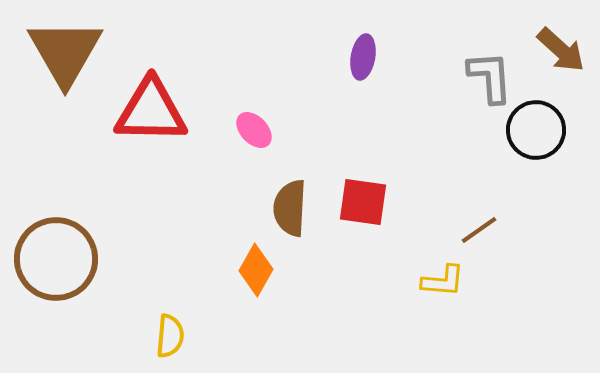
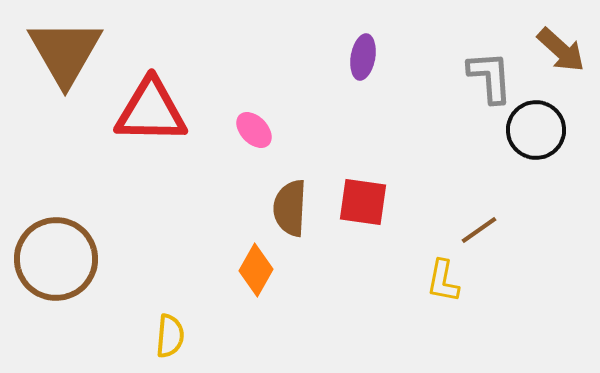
yellow L-shape: rotated 96 degrees clockwise
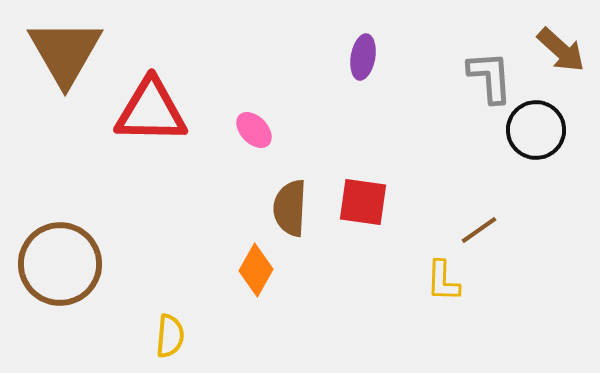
brown circle: moved 4 px right, 5 px down
yellow L-shape: rotated 9 degrees counterclockwise
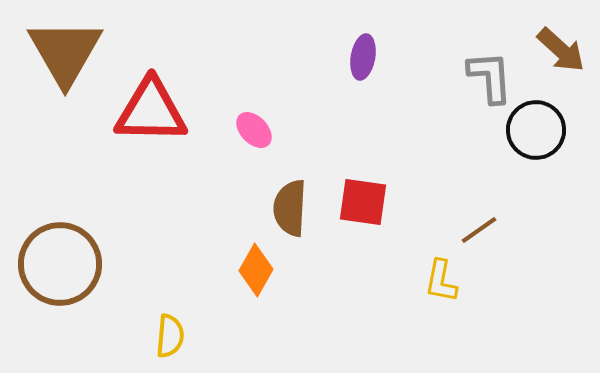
yellow L-shape: moved 2 px left; rotated 9 degrees clockwise
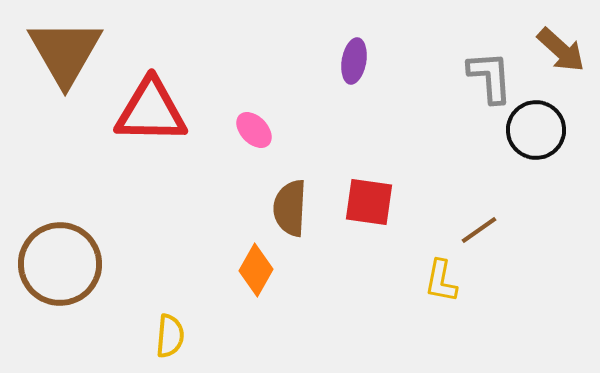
purple ellipse: moved 9 px left, 4 px down
red square: moved 6 px right
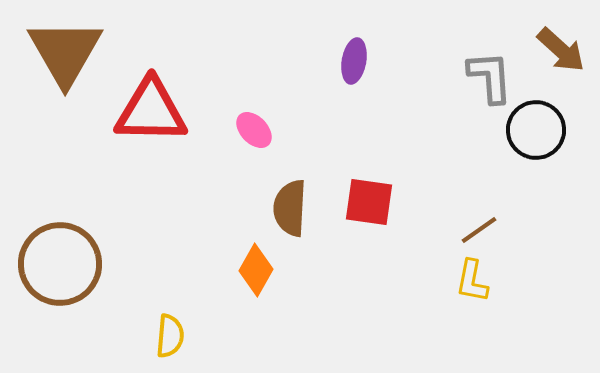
yellow L-shape: moved 31 px right
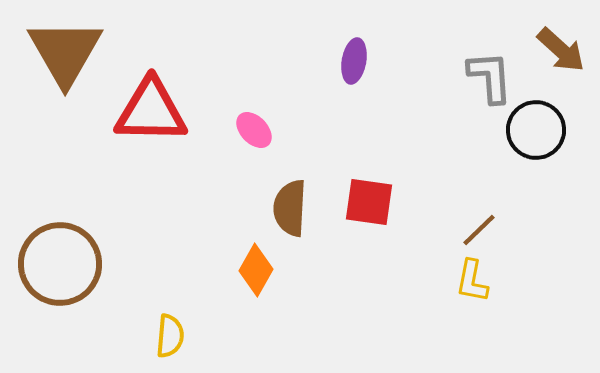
brown line: rotated 9 degrees counterclockwise
